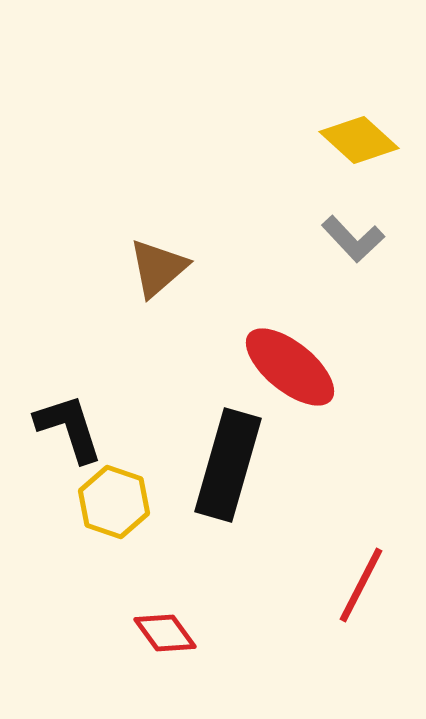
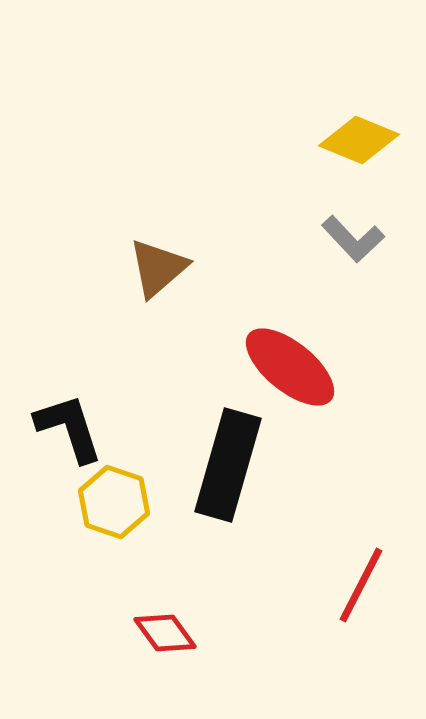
yellow diamond: rotated 20 degrees counterclockwise
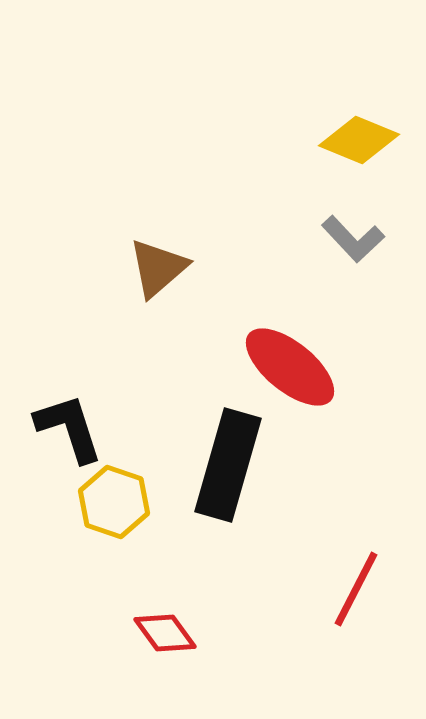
red line: moved 5 px left, 4 px down
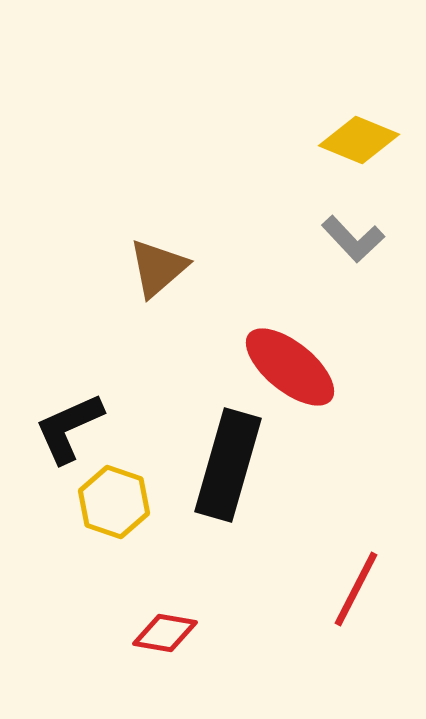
black L-shape: rotated 96 degrees counterclockwise
red diamond: rotated 44 degrees counterclockwise
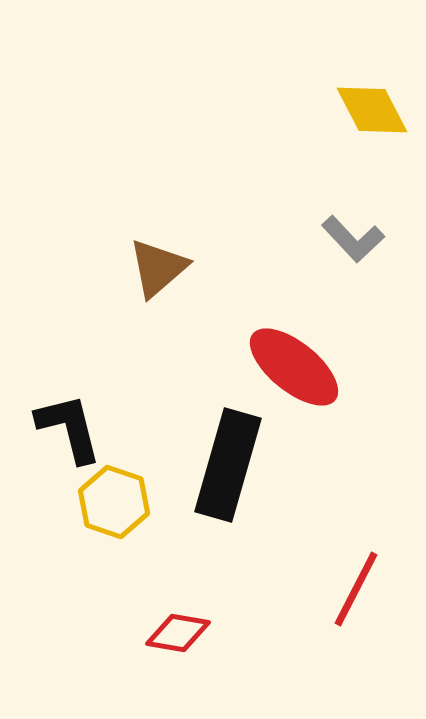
yellow diamond: moved 13 px right, 30 px up; rotated 40 degrees clockwise
red ellipse: moved 4 px right
black L-shape: rotated 100 degrees clockwise
red diamond: moved 13 px right
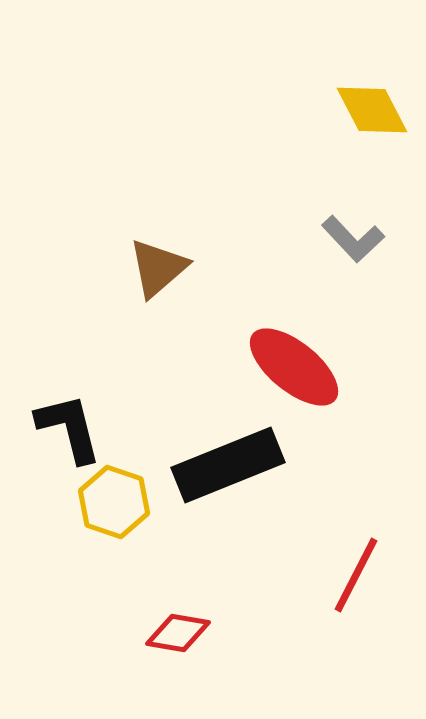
black rectangle: rotated 52 degrees clockwise
red line: moved 14 px up
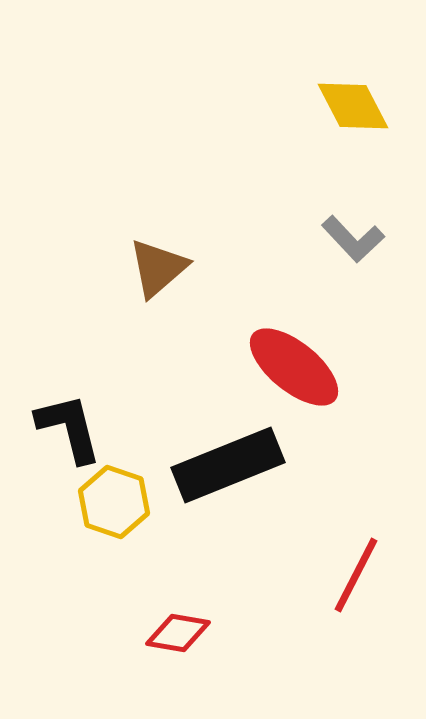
yellow diamond: moved 19 px left, 4 px up
